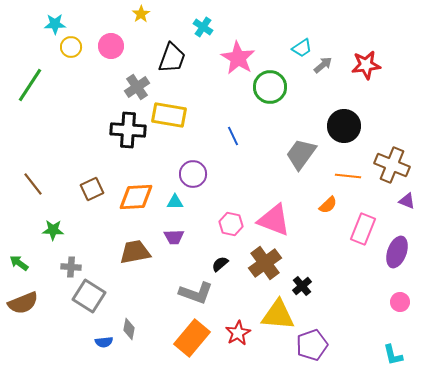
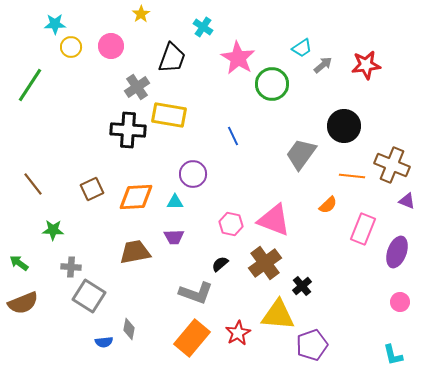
green circle at (270, 87): moved 2 px right, 3 px up
orange line at (348, 176): moved 4 px right
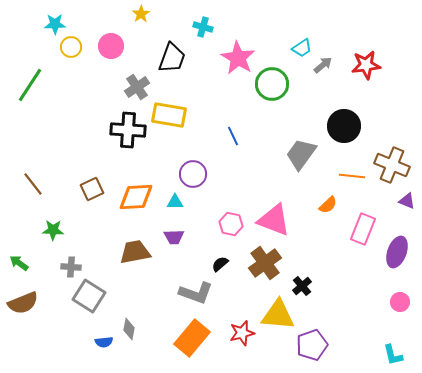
cyan cross at (203, 27): rotated 18 degrees counterclockwise
red star at (238, 333): moved 4 px right; rotated 15 degrees clockwise
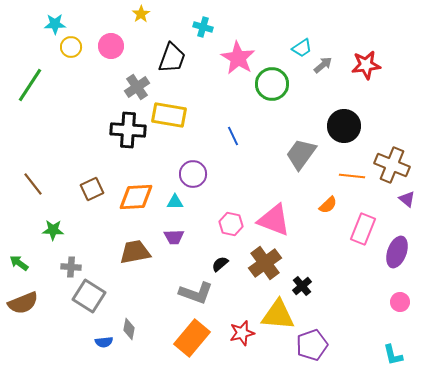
purple triangle at (407, 201): moved 2 px up; rotated 18 degrees clockwise
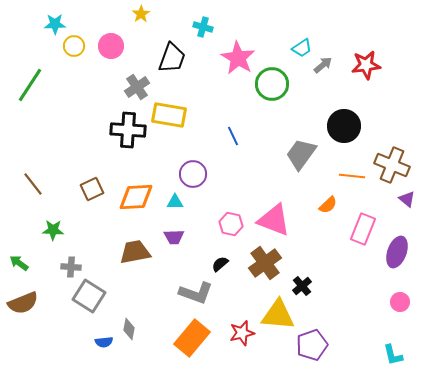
yellow circle at (71, 47): moved 3 px right, 1 px up
